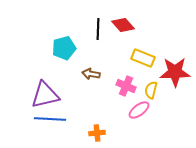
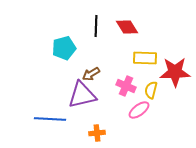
red diamond: moved 4 px right, 2 px down; rotated 10 degrees clockwise
black line: moved 2 px left, 3 px up
yellow rectangle: moved 2 px right; rotated 20 degrees counterclockwise
brown arrow: rotated 42 degrees counterclockwise
purple triangle: moved 37 px right
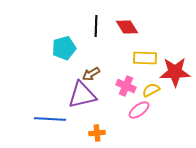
yellow semicircle: rotated 48 degrees clockwise
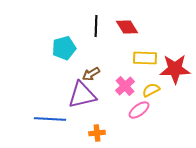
red star: moved 3 px up
pink cross: moved 1 px left; rotated 24 degrees clockwise
